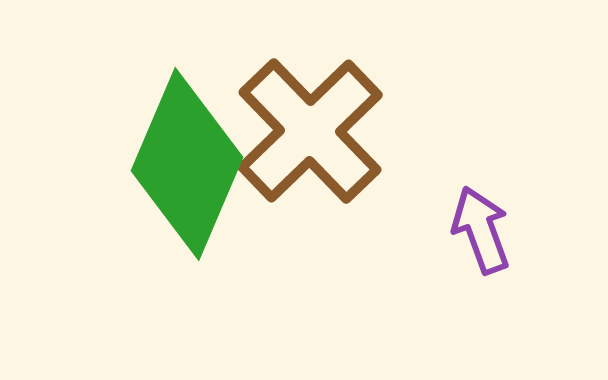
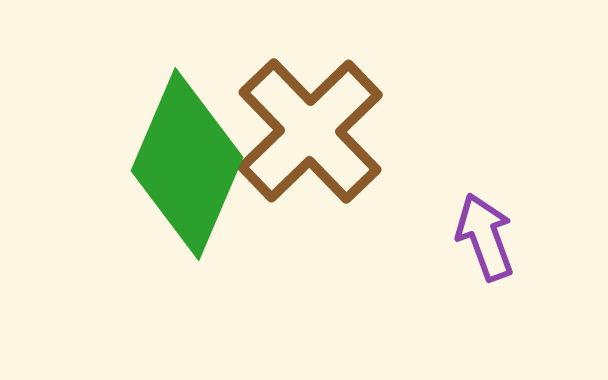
purple arrow: moved 4 px right, 7 px down
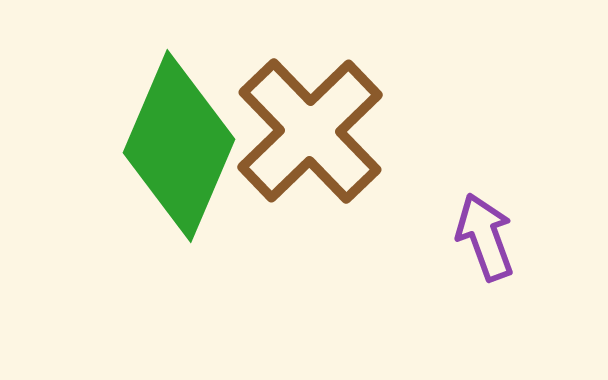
green diamond: moved 8 px left, 18 px up
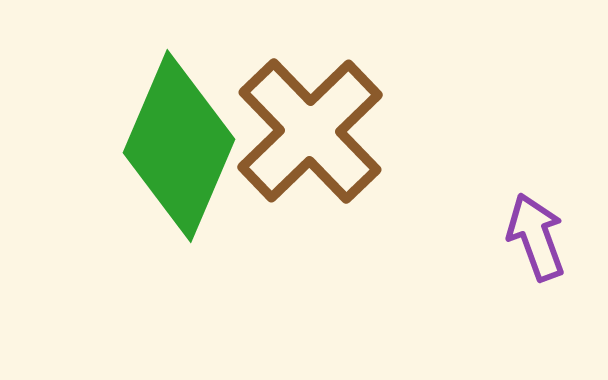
purple arrow: moved 51 px right
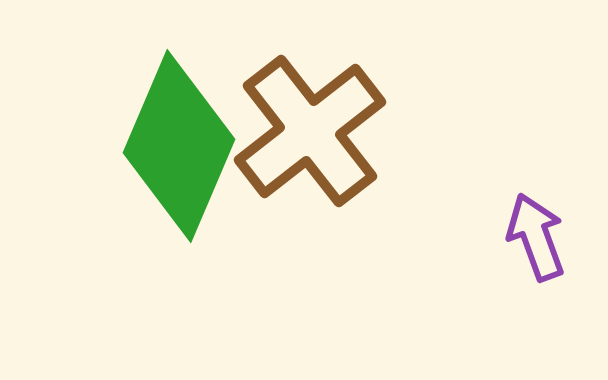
brown cross: rotated 6 degrees clockwise
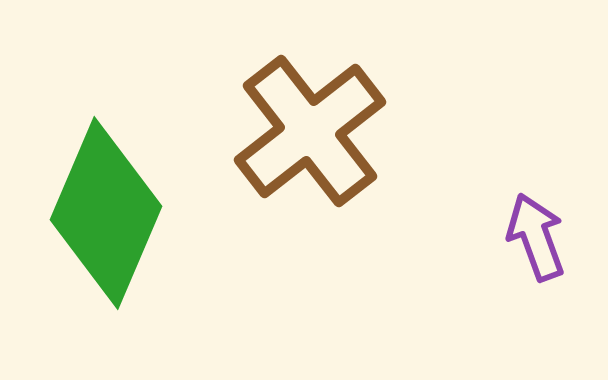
green diamond: moved 73 px left, 67 px down
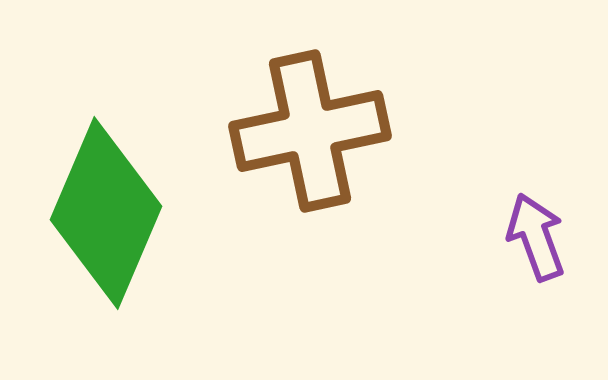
brown cross: rotated 26 degrees clockwise
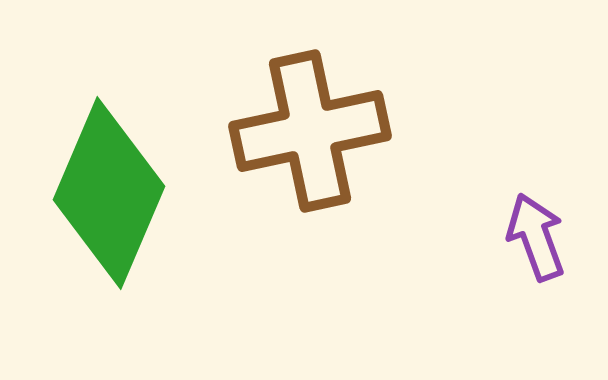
green diamond: moved 3 px right, 20 px up
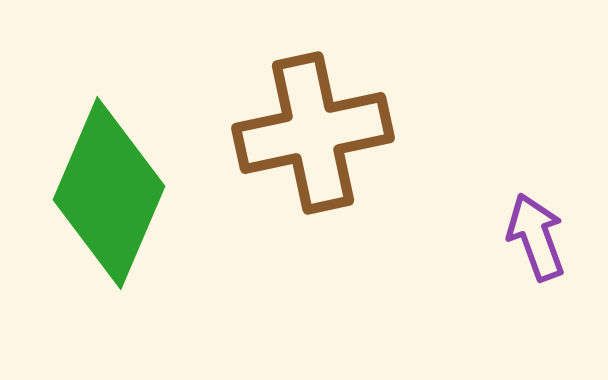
brown cross: moved 3 px right, 2 px down
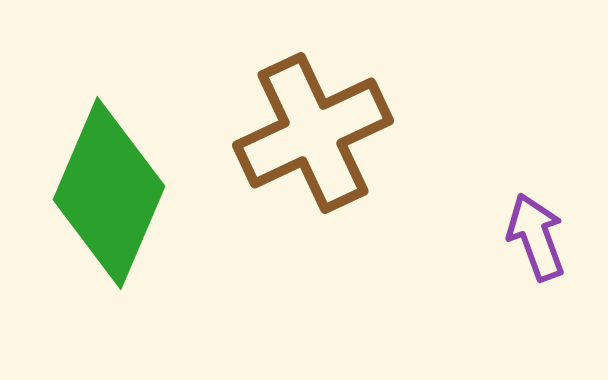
brown cross: rotated 13 degrees counterclockwise
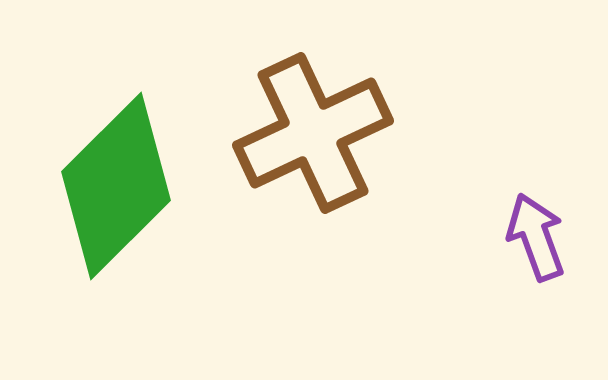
green diamond: moved 7 px right, 7 px up; rotated 22 degrees clockwise
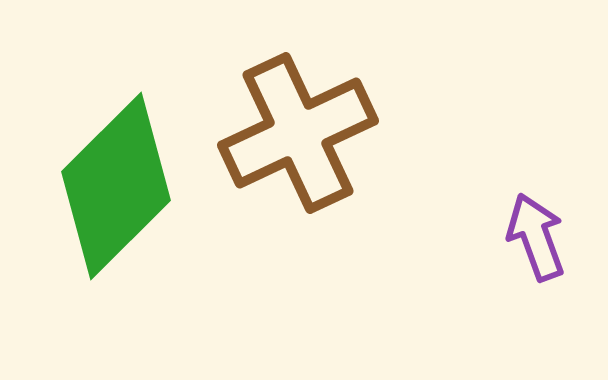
brown cross: moved 15 px left
